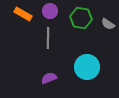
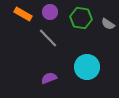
purple circle: moved 1 px down
gray line: rotated 45 degrees counterclockwise
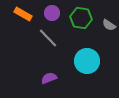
purple circle: moved 2 px right, 1 px down
gray semicircle: moved 1 px right, 1 px down
cyan circle: moved 6 px up
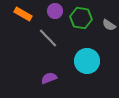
purple circle: moved 3 px right, 2 px up
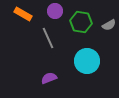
green hexagon: moved 4 px down
gray semicircle: rotated 64 degrees counterclockwise
gray line: rotated 20 degrees clockwise
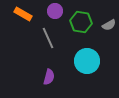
purple semicircle: moved 1 px up; rotated 126 degrees clockwise
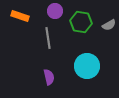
orange rectangle: moved 3 px left, 2 px down; rotated 12 degrees counterclockwise
gray line: rotated 15 degrees clockwise
cyan circle: moved 5 px down
purple semicircle: rotated 28 degrees counterclockwise
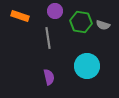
gray semicircle: moved 6 px left; rotated 48 degrees clockwise
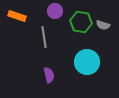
orange rectangle: moved 3 px left
gray line: moved 4 px left, 1 px up
cyan circle: moved 4 px up
purple semicircle: moved 2 px up
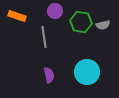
gray semicircle: rotated 32 degrees counterclockwise
cyan circle: moved 10 px down
